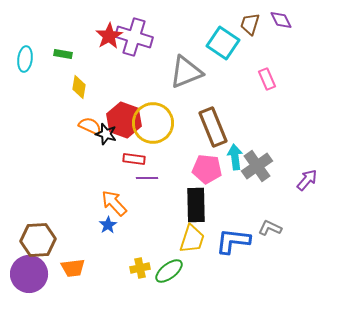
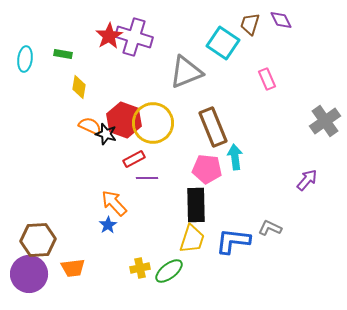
red rectangle: rotated 35 degrees counterclockwise
gray cross: moved 68 px right, 45 px up
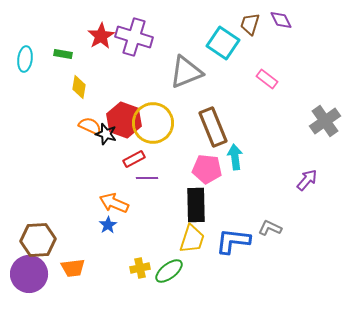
red star: moved 8 px left
pink rectangle: rotated 30 degrees counterclockwise
orange arrow: rotated 24 degrees counterclockwise
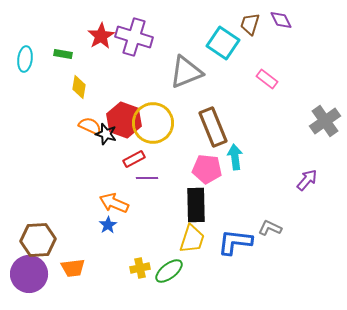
blue L-shape: moved 2 px right, 1 px down
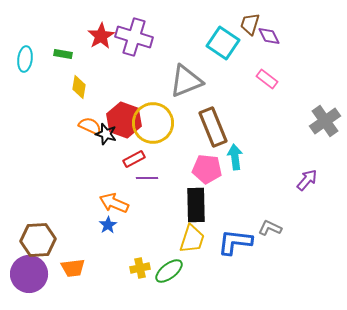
purple diamond: moved 12 px left, 16 px down
gray triangle: moved 9 px down
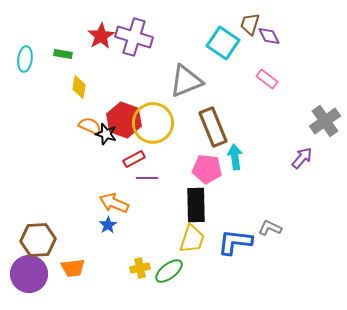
purple arrow: moved 5 px left, 22 px up
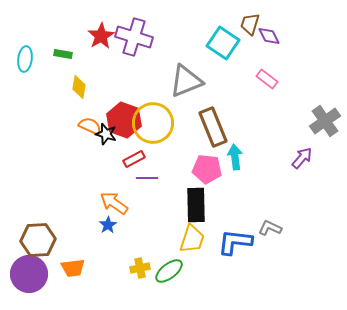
orange arrow: rotated 12 degrees clockwise
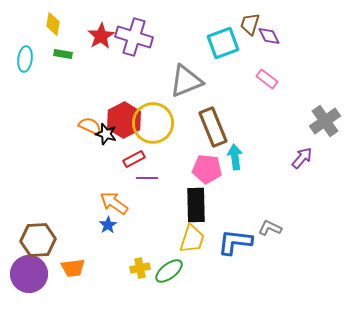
cyan square: rotated 36 degrees clockwise
yellow diamond: moved 26 px left, 63 px up
red hexagon: rotated 12 degrees clockwise
